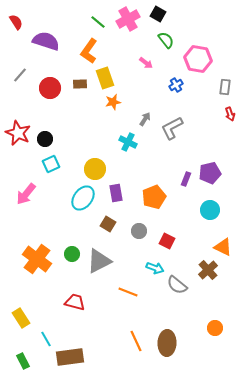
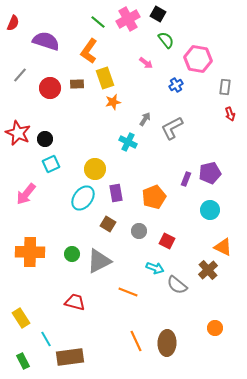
red semicircle at (16, 22): moved 3 px left, 1 px down; rotated 56 degrees clockwise
brown rectangle at (80, 84): moved 3 px left
orange cross at (37, 259): moved 7 px left, 7 px up; rotated 36 degrees counterclockwise
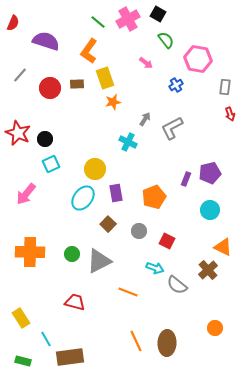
brown square at (108, 224): rotated 14 degrees clockwise
green rectangle at (23, 361): rotated 49 degrees counterclockwise
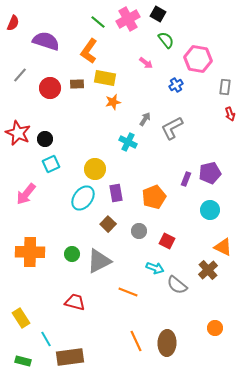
yellow rectangle at (105, 78): rotated 60 degrees counterclockwise
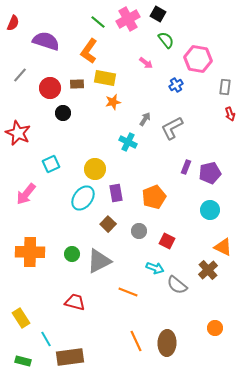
black circle at (45, 139): moved 18 px right, 26 px up
purple rectangle at (186, 179): moved 12 px up
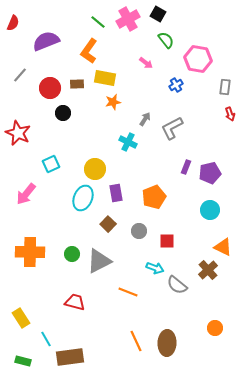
purple semicircle at (46, 41): rotated 40 degrees counterclockwise
cyan ellipse at (83, 198): rotated 15 degrees counterclockwise
red square at (167, 241): rotated 28 degrees counterclockwise
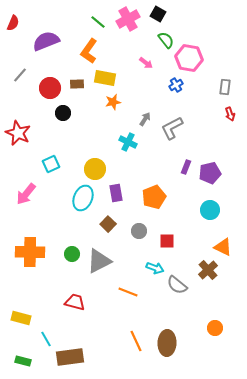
pink hexagon at (198, 59): moved 9 px left, 1 px up
yellow rectangle at (21, 318): rotated 42 degrees counterclockwise
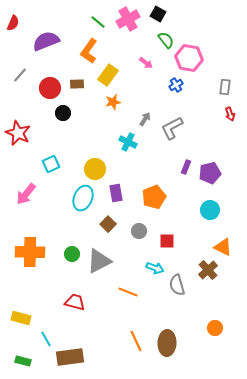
yellow rectangle at (105, 78): moved 3 px right, 3 px up; rotated 65 degrees counterclockwise
gray semicircle at (177, 285): rotated 35 degrees clockwise
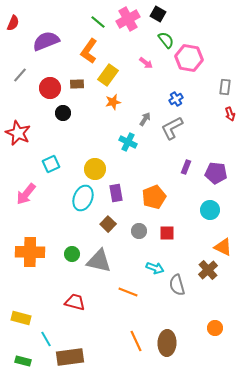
blue cross at (176, 85): moved 14 px down
purple pentagon at (210, 173): moved 6 px right; rotated 20 degrees clockwise
red square at (167, 241): moved 8 px up
gray triangle at (99, 261): rotated 40 degrees clockwise
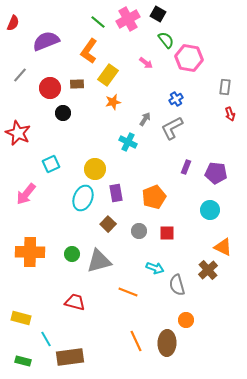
gray triangle at (99, 261): rotated 28 degrees counterclockwise
orange circle at (215, 328): moved 29 px left, 8 px up
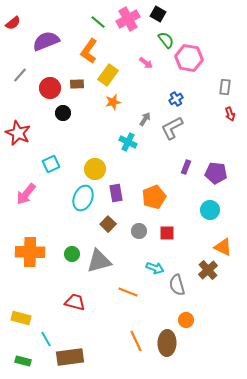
red semicircle at (13, 23): rotated 28 degrees clockwise
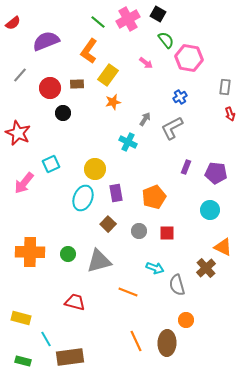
blue cross at (176, 99): moved 4 px right, 2 px up
pink arrow at (26, 194): moved 2 px left, 11 px up
green circle at (72, 254): moved 4 px left
brown cross at (208, 270): moved 2 px left, 2 px up
